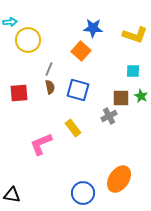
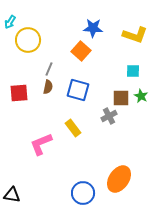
cyan arrow: rotated 128 degrees clockwise
brown semicircle: moved 2 px left; rotated 24 degrees clockwise
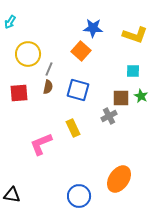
yellow circle: moved 14 px down
yellow rectangle: rotated 12 degrees clockwise
blue circle: moved 4 px left, 3 px down
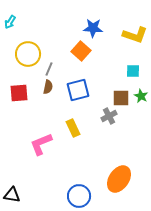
blue square: rotated 30 degrees counterclockwise
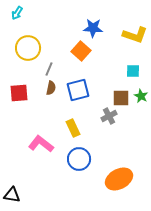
cyan arrow: moved 7 px right, 9 px up
yellow circle: moved 6 px up
brown semicircle: moved 3 px right, 1 px down
pink L-shape: rotated 60 degrees clockwise
orange ellipse: rotated 28 degrees clockwise
blue circle: moved 37 px up
